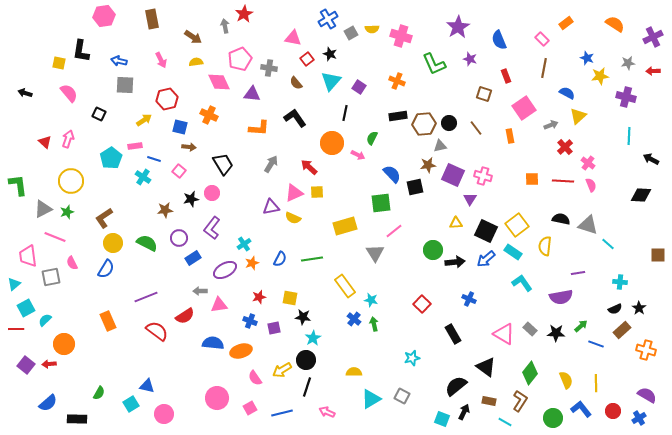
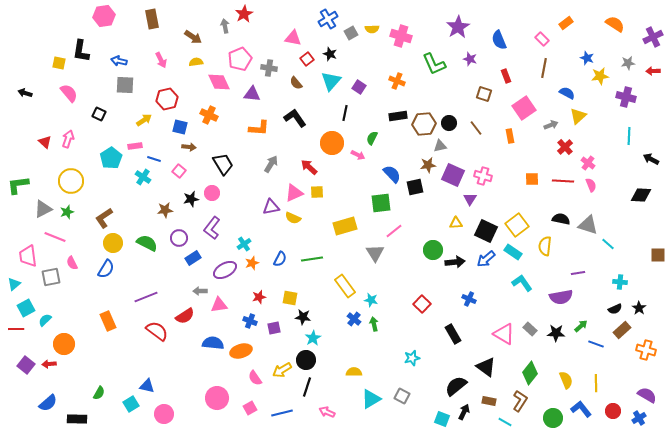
green L-shape at (18, 185): rotated 90 degrees counterclockwise
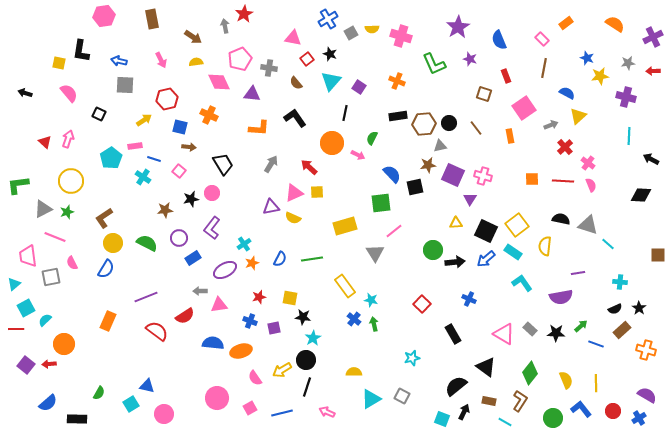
orange rectangle at (108, 321): rotated 48 degrees clockwise
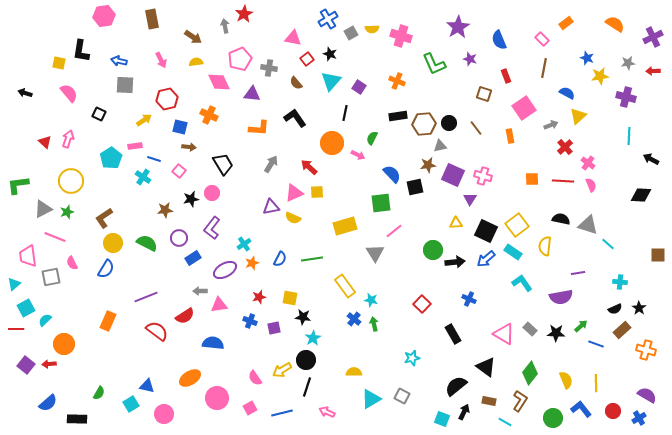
orange ellipse at (241, 351): moved 51 px left, 27 px down; rotated 15 degrees counterclockwise
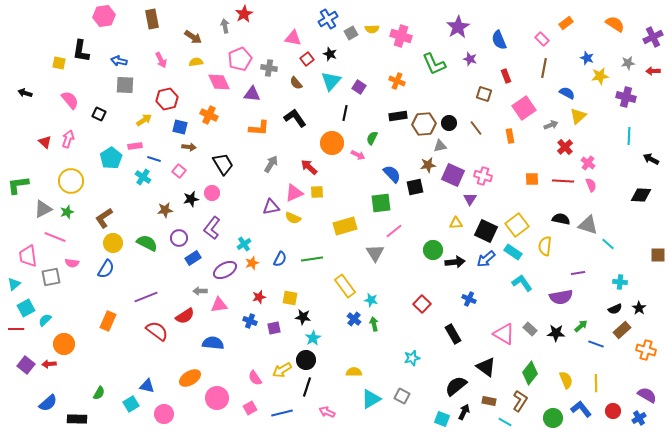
pink semicircle at (69, 93): moved 1 px right, 7 px down
pink semicircle at (72, 263): rotated 56 degrees counterclockwise
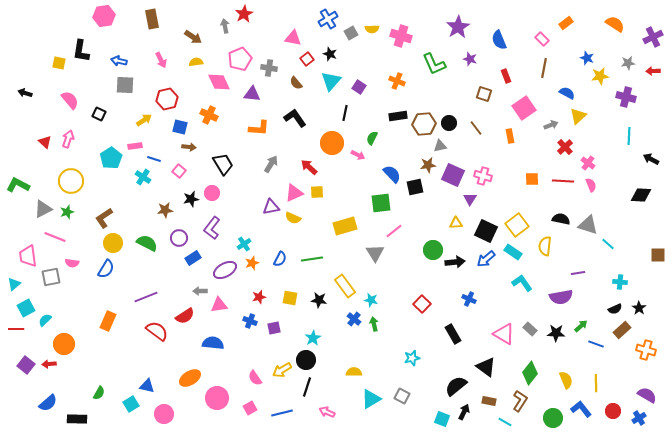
green L-shape at (18, 185): rotated 35 degrees clockwise
black star at (303, 317): moved 16 px right, 17 px up
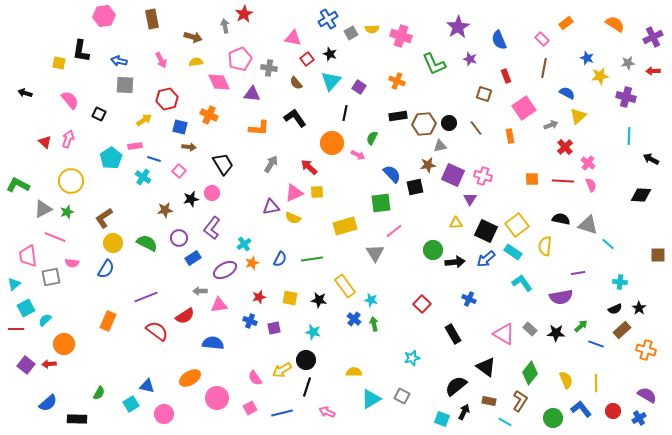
brown arrow at (193, 37): rotated 18 degrees counterclockwise
cyan star at (313, 338): moved 6 px up; rotated 28 degrees counterclockwise
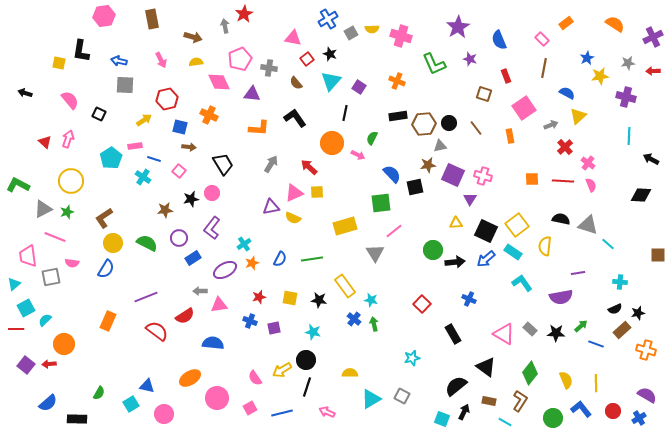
blue star at (587, 58): rotated 24 degrees clockwise
black star at (639, 308): moved 1 px left, 5 px down; rotated 24 degrees clockwise
yellow semicircle at (354, 372): moved 4 px left, 1 px down
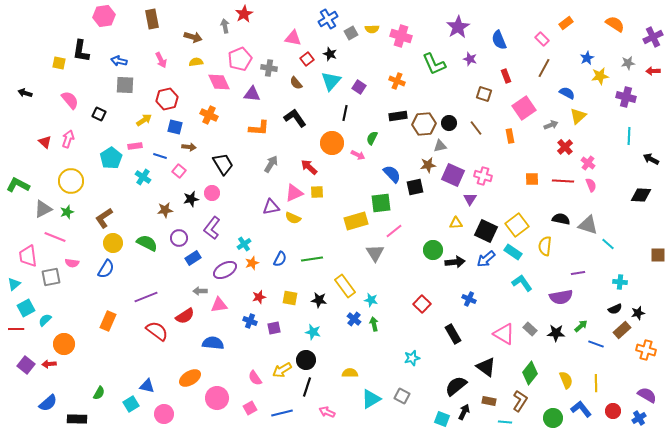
brown line at (544, 68): rotated 18 degrees clockwise
blue square at (180, 127): moved 5 px left
blue line at (154, 159): moved 6 px right, 3 px up
yellow rectangle at (345, 226): moved 11 px right, 5 px up
cyan line at (505, 422): rotated 24 degrees counterclockwise
